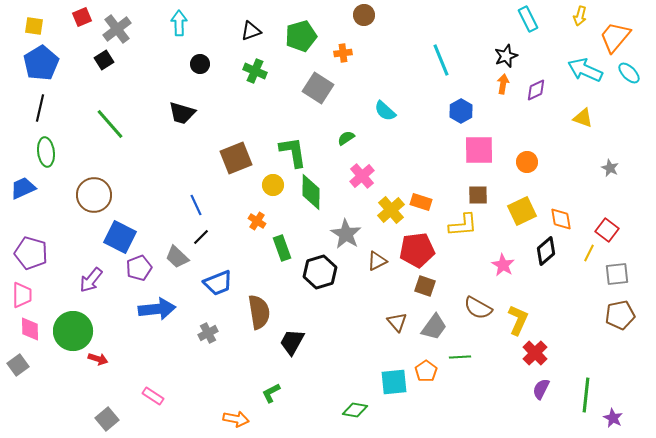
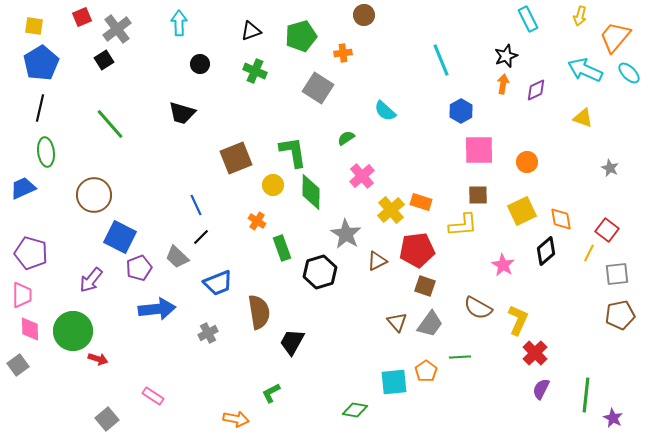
gray trapezoid at (434, 327): moved 4 px left, 3 px up
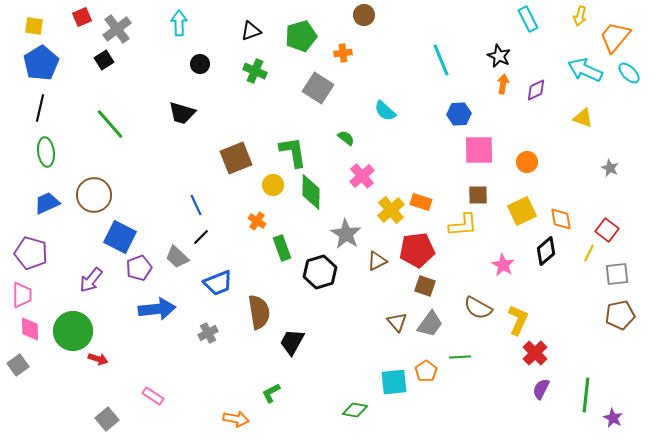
black star at (506, 56): moved 7 px left; rotated 25 degrees counterclockwise
blue hexagon at (461, 111): moved 2 px left, 3 px down; rotated 25 degrees clockwise
green semicircle at (346, 138): rotated 72 degrees clockwise
blue trapezoid at (23, 188): moved 24 px right, 15 px down
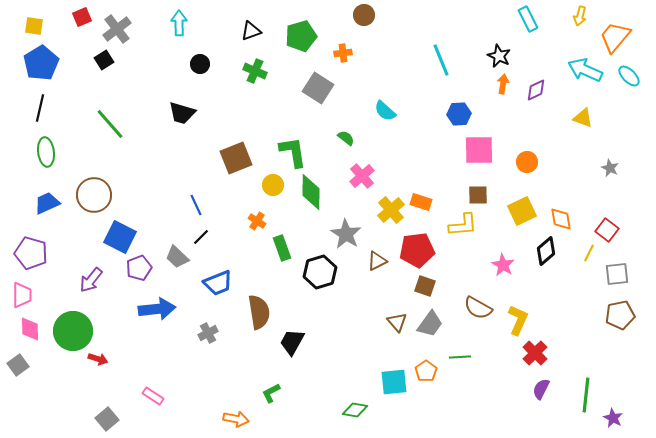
cyan ellipse at (629, 73): moved 3 px down
